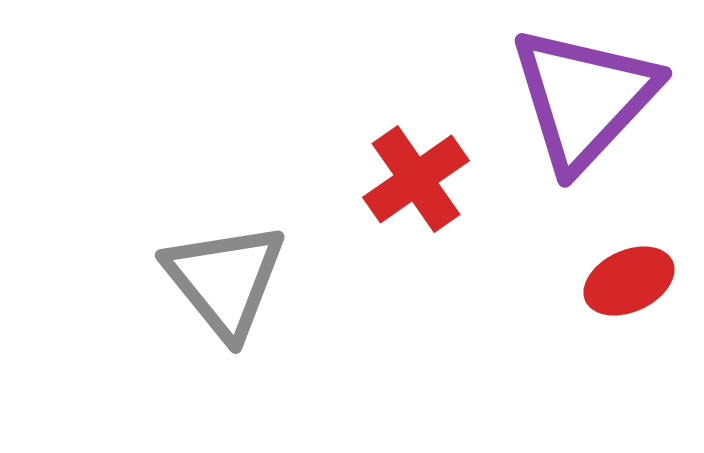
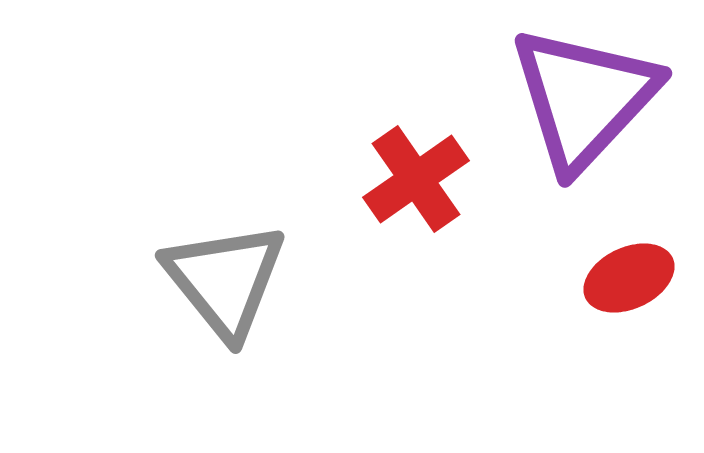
red ellipse: moved 3 px up
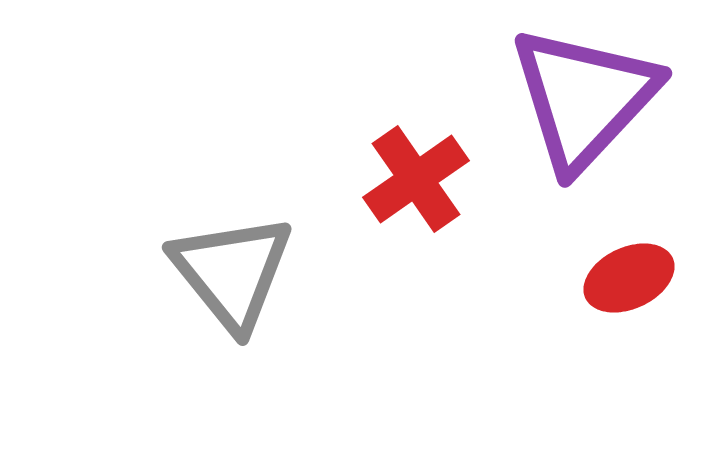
gray triangle: moved 7 px right, 8 px up
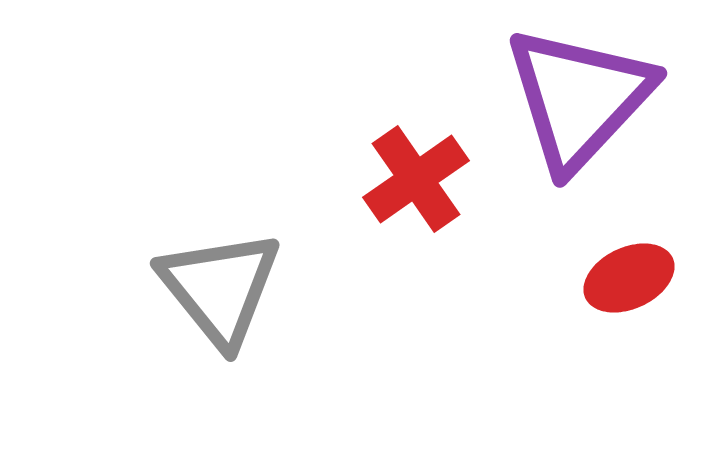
purple triangle: moved 5 px left
gray triangle: moved 12 px left, 16 px down
